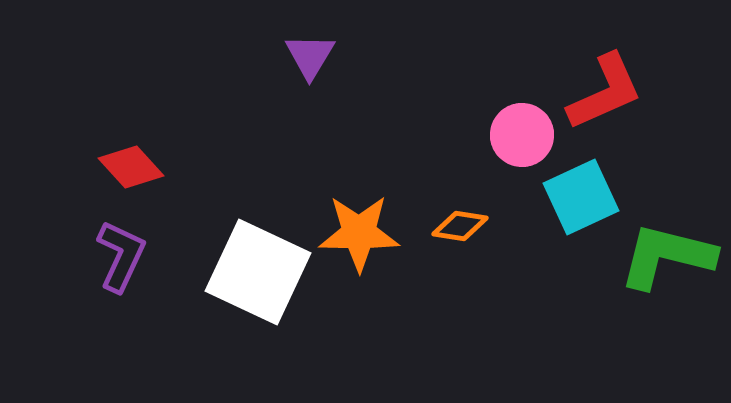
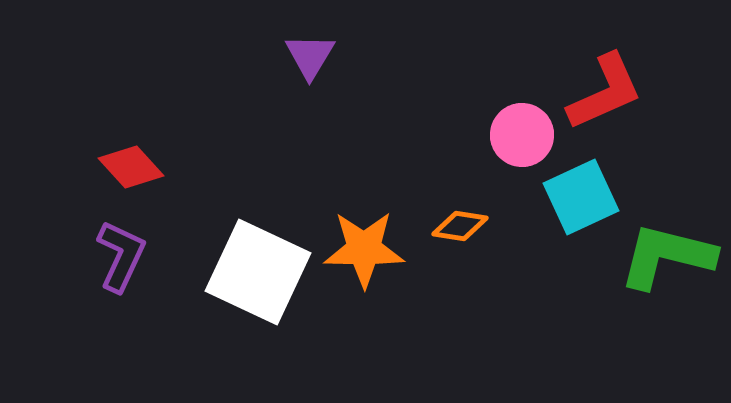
orange star: moved 5 px right, 16 px down
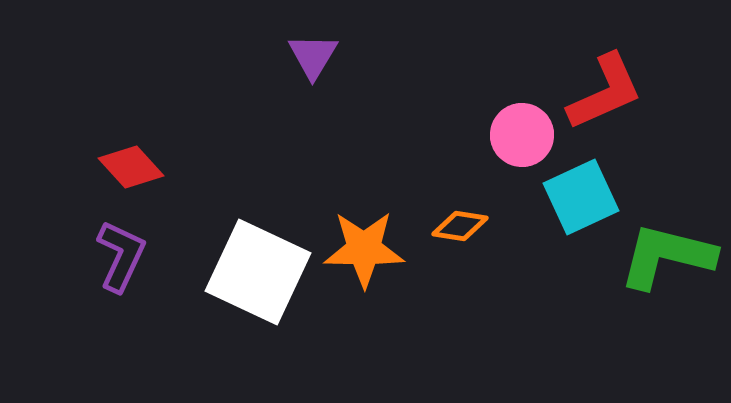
purple triangle: moved 3 px right
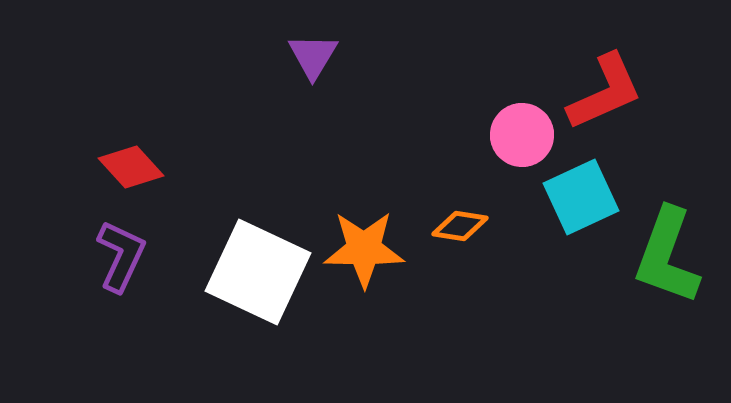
green L-shape: rotated 84 degrees counterclockwise
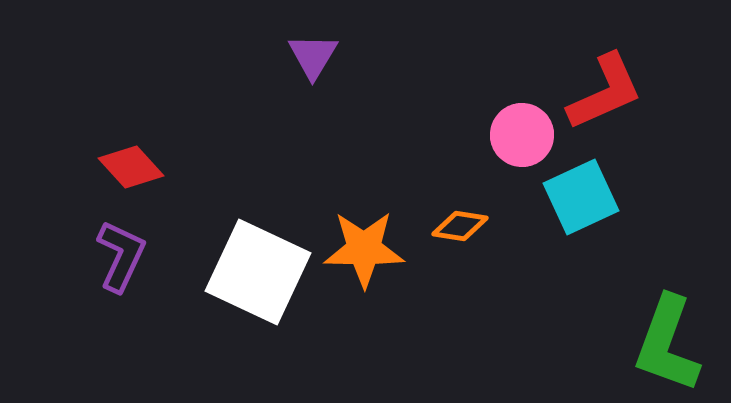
green L-shape: moved 88 px down
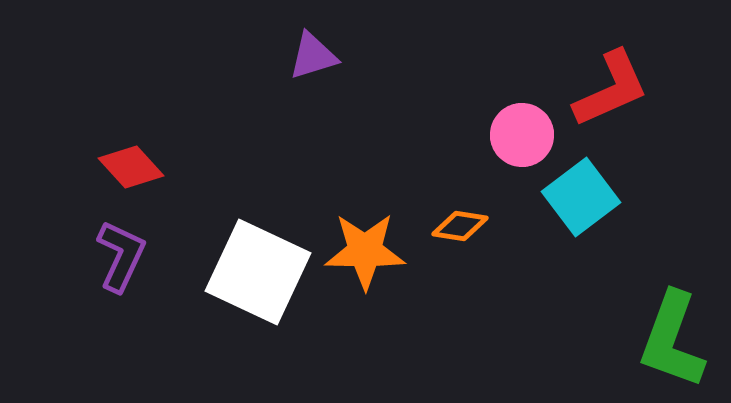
purple triangle: rotated 42 degrees clockwise
red L-shape: moved 6 px right, 3 px up
cyan square: rotated 12 degrees counterclockwise
orange star: moved 1 px right, 2 px down
green L-shape: moved 5 px right, 4 px up
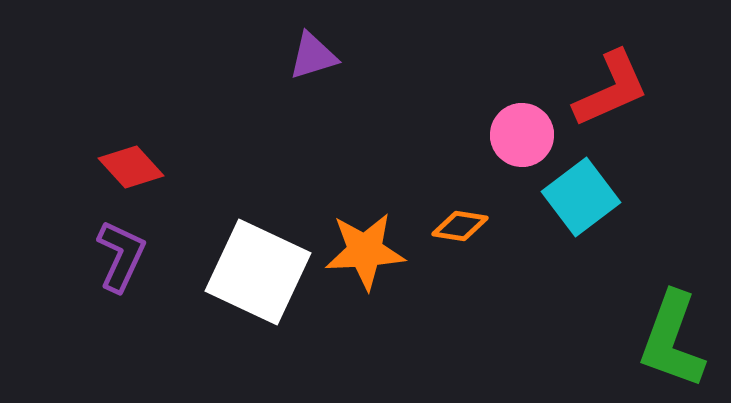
orange star: rotated 4 degrees counterclockwise
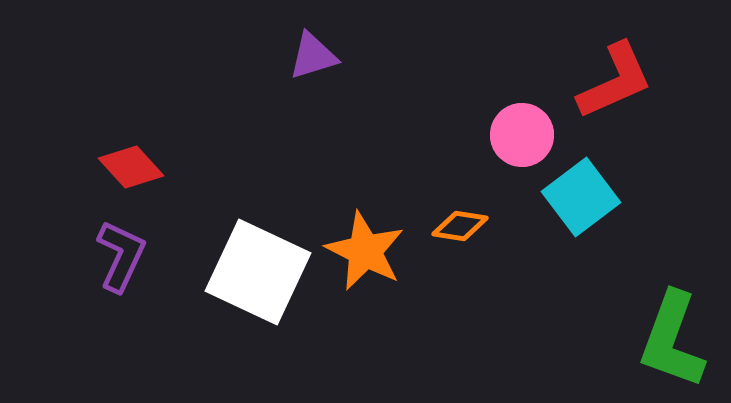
red L-shape: moved 4 px right, 8 px up
orange star: rotated 30 degrees clockwise
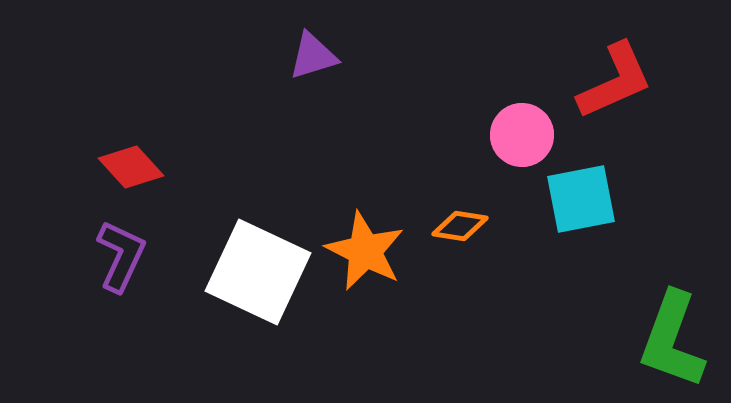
cyan square: moved 2 px down; rotated 26 degrees clockwise
